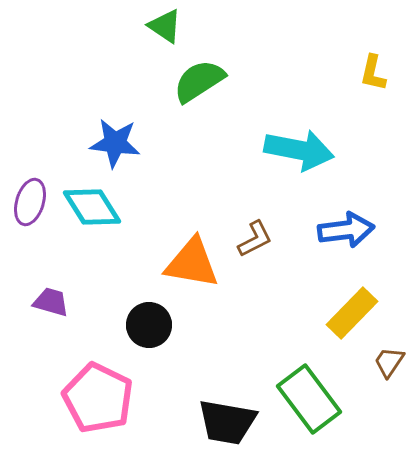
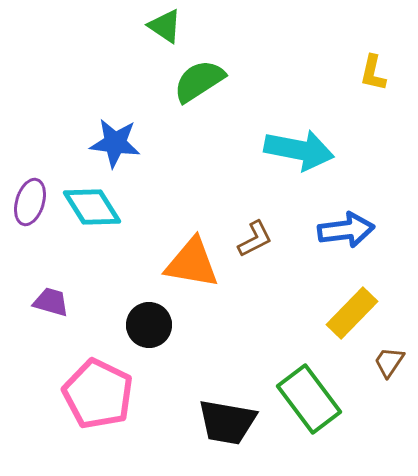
pink pentagon: moved 4 px up
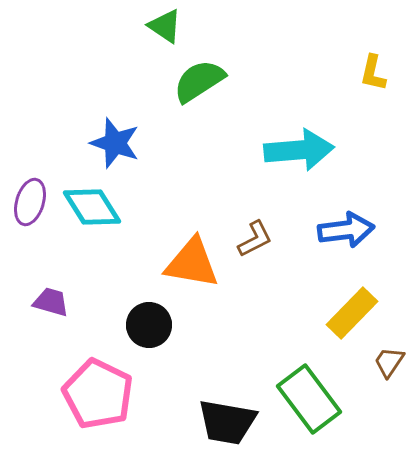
blue star: rotated 12 degrees clockwise
cyan arrow: rotated 16 degrees counterclockwise
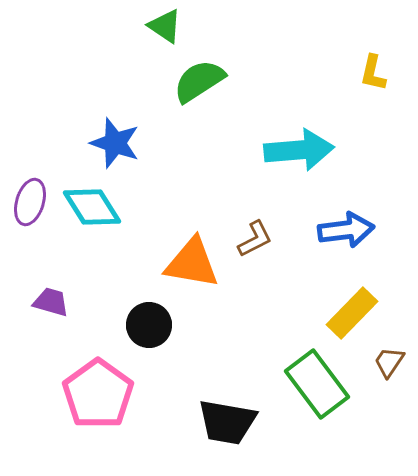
pink pentagon: rotated 10 degrees clockwise
green rectangle: moved 8 px right, 15 px up
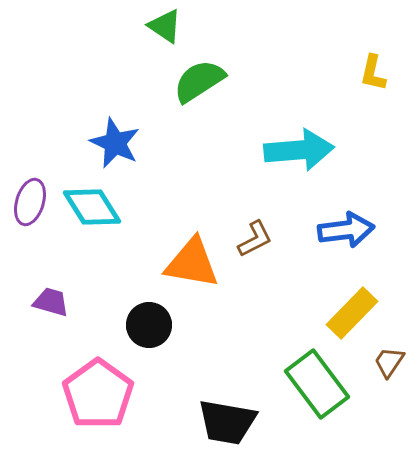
blue star: rotated 6 degrees clockwise
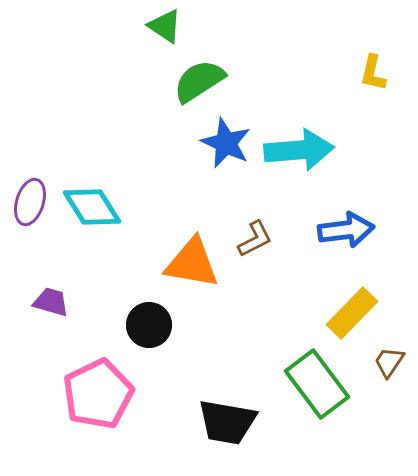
blue star: moved 111 px right
pink pentagon: rotated 10 degrees clockwise
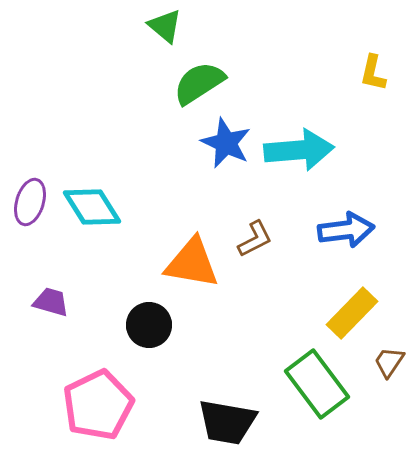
green triangle: rotated 6 degrees clockwise
green semicircle: moved 2 px down
pink pentagon: moved 11 px down
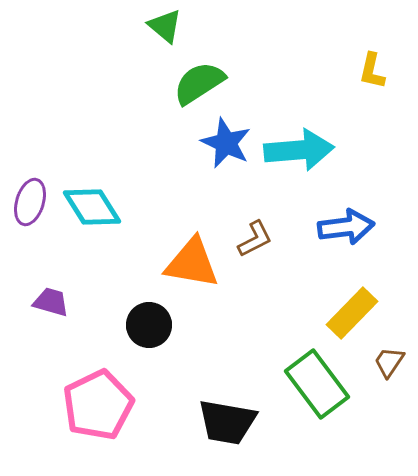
yellow L-shape: moved 1 px left, 2 px up
blue arrow: moved 3 px up
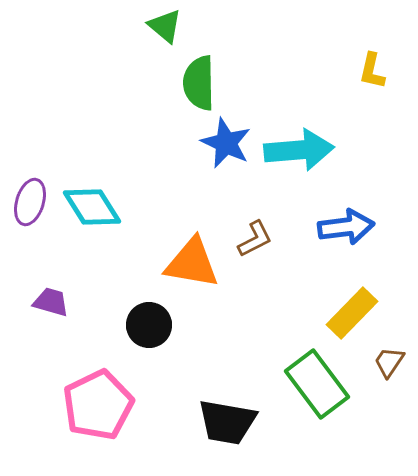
green semicircle: rotated 58 degrees counterclockwise
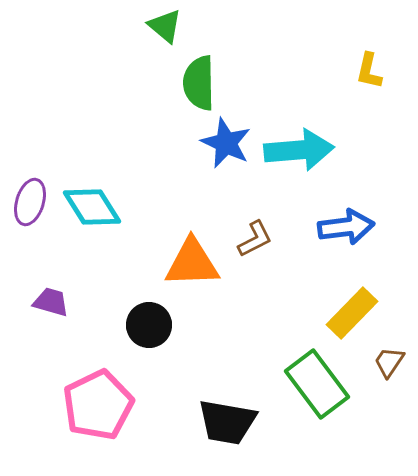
yellow L-shape: moved 3 px left
orange triangle: rotated 12 degrees counterclockwise
